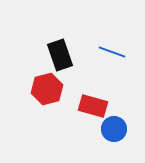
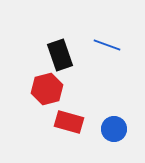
blue line: moved 5 px left, 7 px up
red rectangle: moved 24 px left, 16 px down
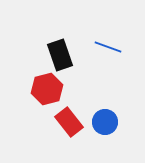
blue line: moved 1 px right, 2 px down
red rectangle: rotated 36 degrees clockwise
blue circle: moved 9 px left, 7 px up
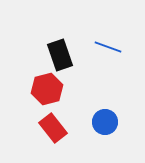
red rectangle: moved 16 px left, 6 px down
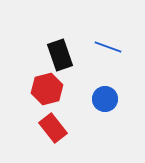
blue circle: moved 23 px up
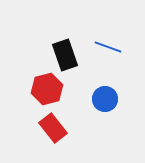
black rectangle: moved 5 px right
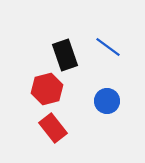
blue line: rotated 16 degrees clockwise
blue circle: moved 2 px right, 2 px down
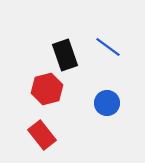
blue circle: moved 2 px down
red rectangle: moved 11 px left, 7 px down
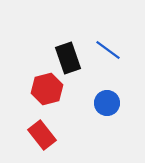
blue line: moved 3 px down
black rectangle: moved 3 px right, 3 px down
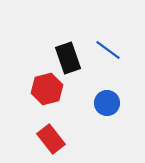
red rectangle: moved 9 px right, 4 px down
